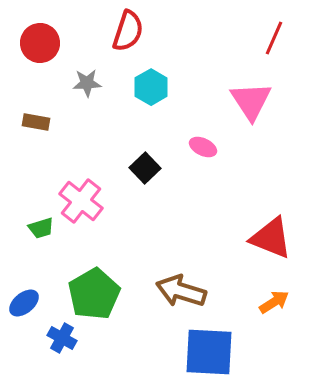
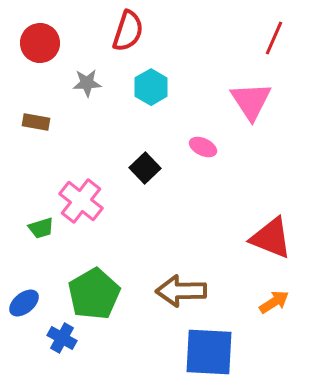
brown arrow: rotated 18 degrees counterclockwise
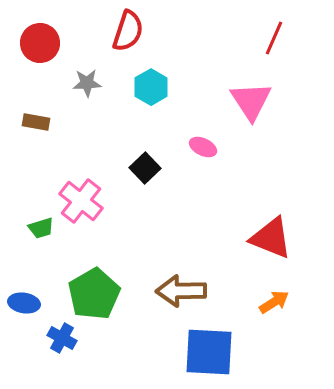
blue ellipse: rotated 48 degrees clockwise
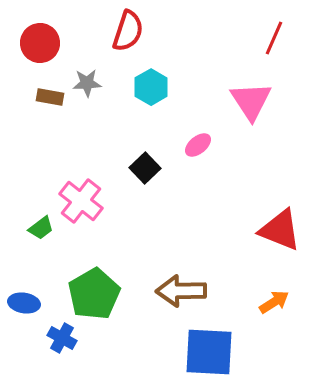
brown rectangle: moved 14 px right, 25 px up
pink ellipse: moved 5 px left, 2 px up; rotated 64 degrees counterclockwise
green trapezoid: rotated 20 degrees counterclockwise
red triangle: moved 9 px right, 8 px up
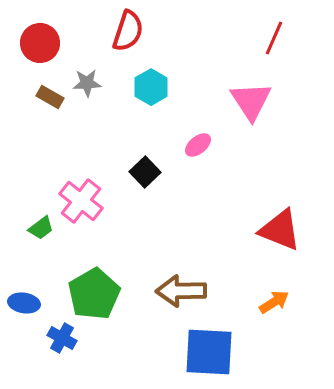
brown rectangle: rotated 20 degrees clockwise
black square: moved 4 px down
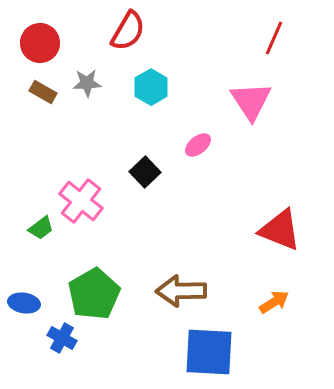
red semicircle: rotated 12 degrees clockwise
brown rectangle: moved 7 px left, 5 px up
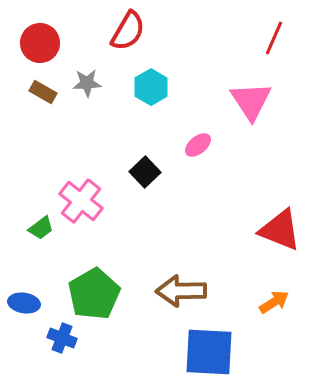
blue cross: rotated 8 degrees counterclockwise
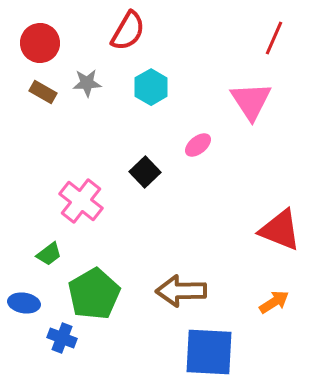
green trapezoid: moved 8 px right, 26 px down
